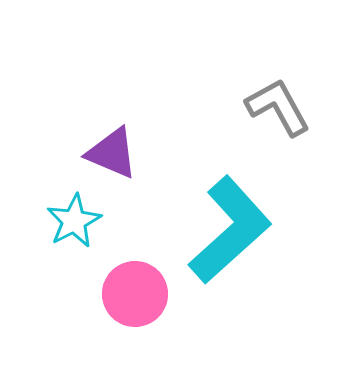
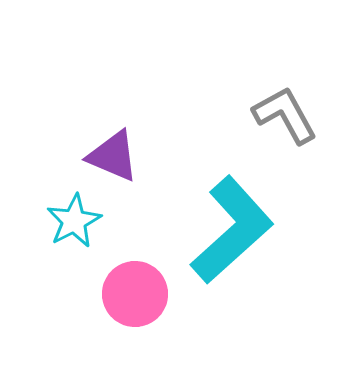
gray L-shape: moved 7 px right, 8 px down
purple triangle: moved 1 px right, 3 px down
cyan L-shape: moved 2 px right
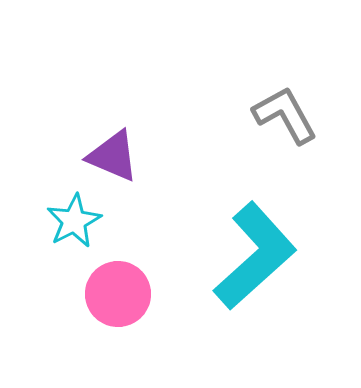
cyan L-shape: moved 23 px right, 26 px down
pink circle: moved 17 px left
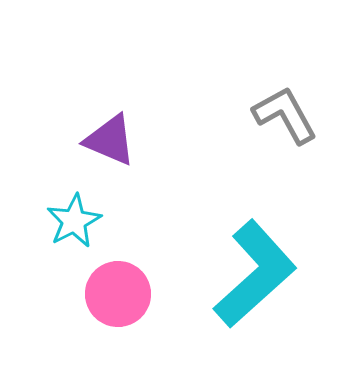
purple triangle: moved 3 px left, 16 px up
cyan L-shape: moved 18 px down
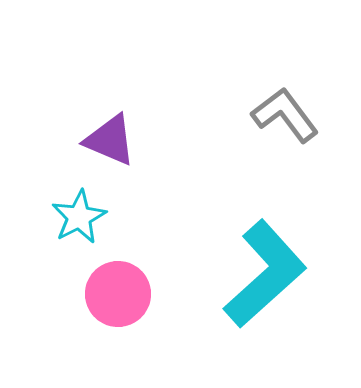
gray L-shape: rotated 8 degrees counterclockwise
cyan star: moved 5 px right, 4 px up
cyan L-shape: moved 10 px right
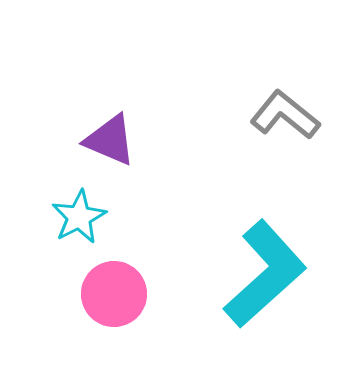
gray L-shape: rotated 14 degrees counterclockwise
pink circle: moved 4 px left
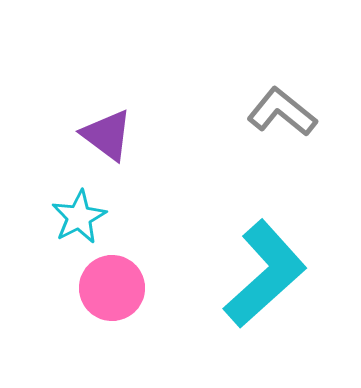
gray L-shape: moved 3 px left, 3 px up
purple triangle: moved 3 px left, 5 px up; rotated 14 degrees clockwise
pink circle: moved 2 px left, 6 px up
